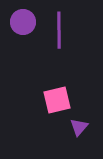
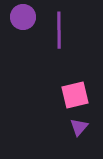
purple circle: moved 5 px up
pink square: moved 18 px right, 5 px up
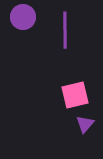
purple line: moved 6 px right
purple triangle: moved 6 px right, 3 px up
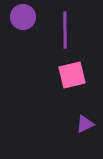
pink square: moved 3 px left, 20 px up
purple triangle: rotated 24 degrees clockwise
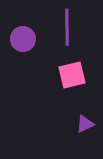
purple circle: moved 22 px down
purple line: moved 2 px right, 3 px up
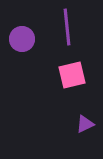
purple line: rotated 6 degrees counterclockwise
purple circle: moved 1 px left
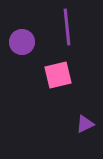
purple circle: moved 3 px down
pink square: moved 14 px left
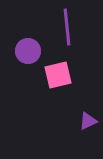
purple circle: moved 6 px right, 9 px down
purple triangle: moved 3 px right, 3 px up
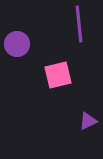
purple line: moved 12 px right, 3 px up
purple circle: moved 11 px left, 7 px up
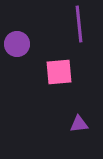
pink square: moved 1 px right, 3 px up; rotated 8 degrees clockwise
purple triangle: moved 9 px left, 3 px down; rotated 18 degrees clockwise
